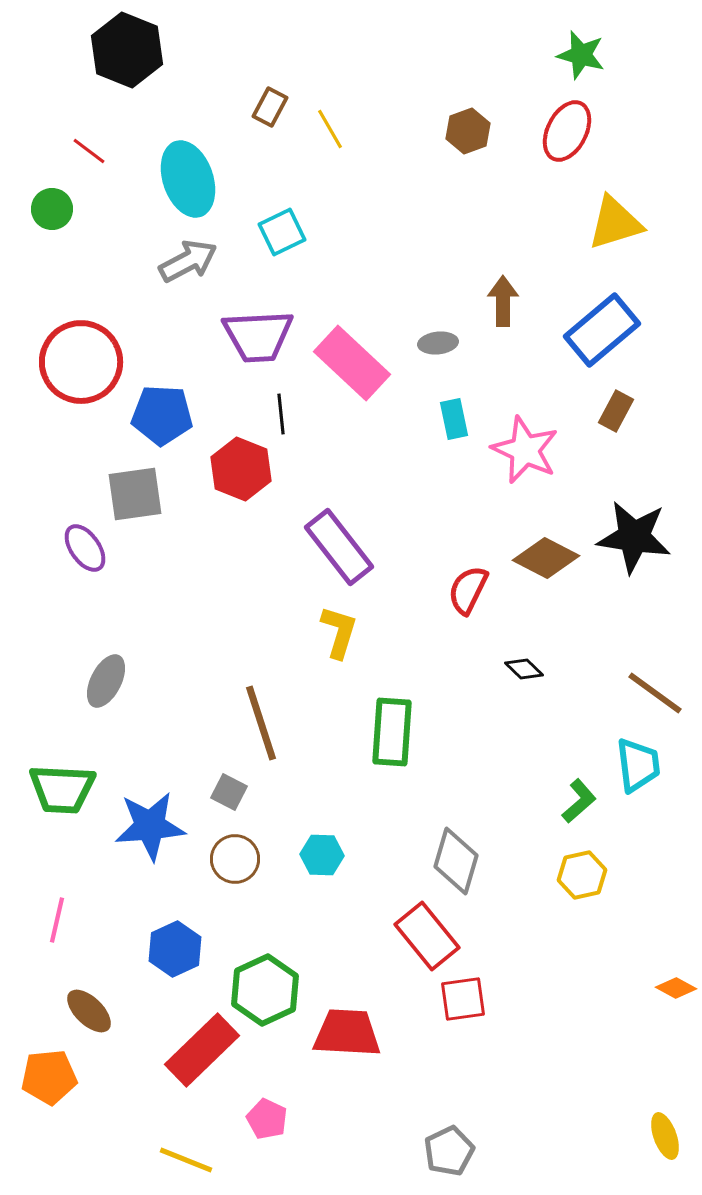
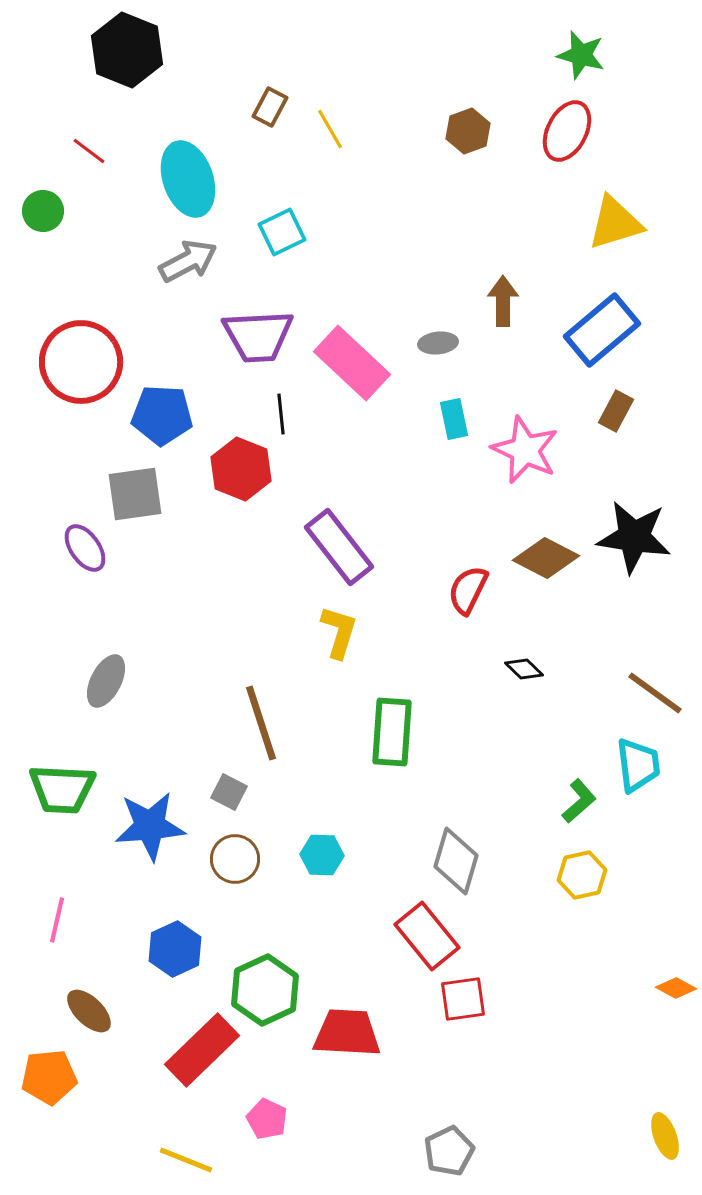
green circle at (52, 209): moved 9 px left, 2 px down
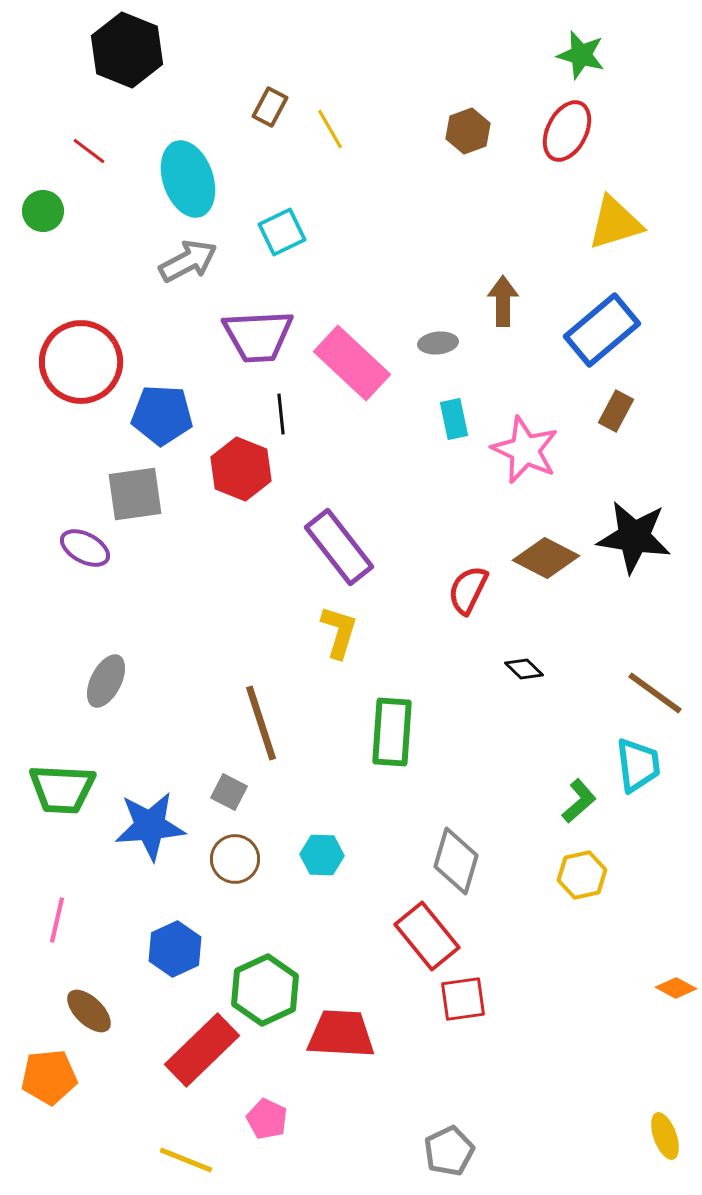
purple ellipse at (85, 548): rotated 27 degrees counterclockwise
red trapezoid at (347, 1033): moved 6 px left, 1 px down
